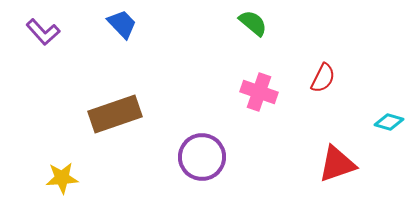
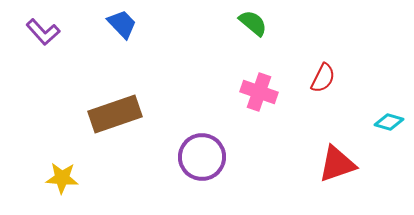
yellow star: rotated 8 degrees clockwise
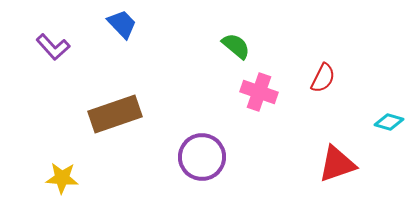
green semicircle: moved 17 px left, 23 px down
purple L-shape: moved 10 px right, 15 px down
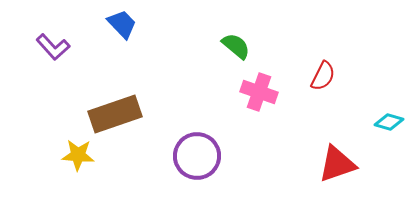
red semicircle: moved 2 px up
purple circle: moved 5 px left, 1 px up
yellow star: moved 16 px right, 23 px up
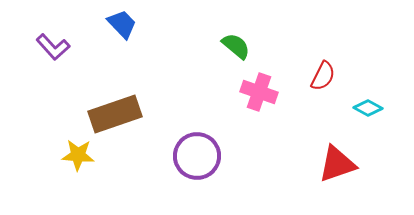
cyan diamond: moved 21 px left, 14 px up; rotated 12 degrees clockwise
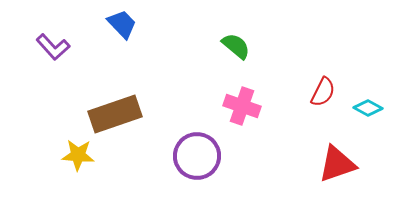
red semicircle: moved 16 px down
pink cross: moved 17 px left, 14 px down
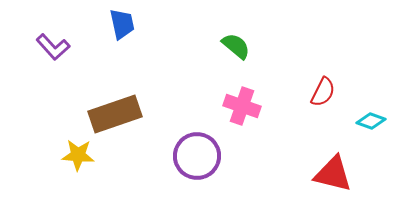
blue trapezoid: rotated 32 degrees clockwise
cyan diamond: moved 3 px right, 13 px down; rotated 8 degrees counterclockwise
red triangle: moved 4 px left, 10 px down; rotated 33 degrees clockwise
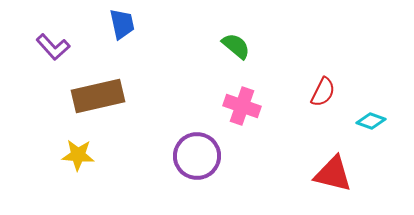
brown rectangle: moved 17 px left, 18 px up; rotated 6 degrees clockwise
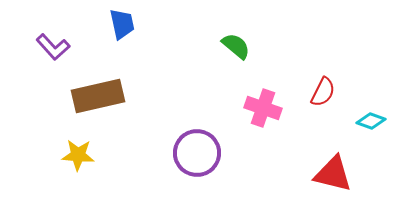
pink cross: moved 21 px right, 2 px down
purple circle: moved 3 px up
